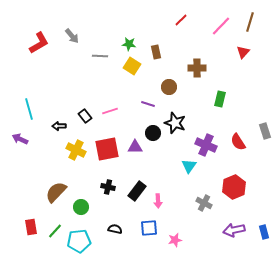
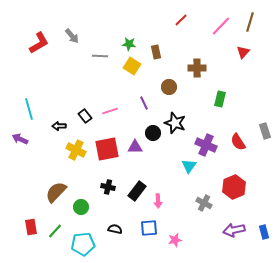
purple line at (148, 104): moved 4 px left, 1 px up; rotated 48 degrees clockwise
cyan pentagon at (79, 241): moved 4 px right, 3 px down
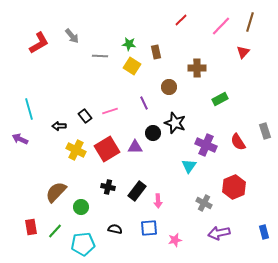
green rectangle at (220, 99): rotated 49 degrees clockwise
red square at (107, 149): rotated 20 degrees counterclockwise
purple arrow at (234, 230): moved 15 px left, 3 px down
